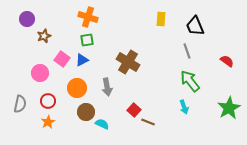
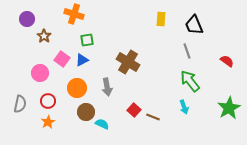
orange cross: moved 14 px left, 3 px up
black trapezoid: moved 1 px left, 1 px up
brown star: rotated 16 degrees counterclockwise
brown line: moved 5 px right, 5 px up
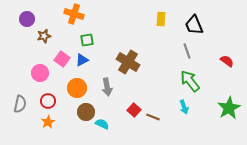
brown star: rotated 24 degrees clockwise
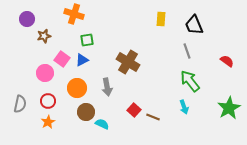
pink circle: moved 5 px right
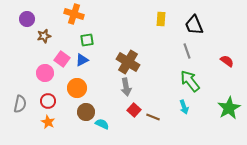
gray arrow: moved 19 px right
orange star: rotated 16 degrees counterclockwise
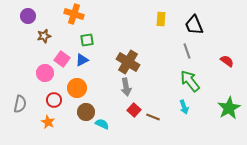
purple circle: moved 1 px right, 3 px up
red circle: moved 6 px right, 1 px up
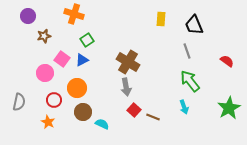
green square: rotated 24 degrees counterclockwise
gray semicircle: moved 1 px left, 2 px up
brown circle: moved 3 px left
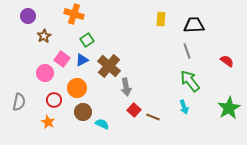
black trapezoid: rotated 110 degrees clockwise
brown star: rotated 16 degrees counterclockwise
brown cross: moved 19 px left, 4 px down; rotated 10 degrees clockwise
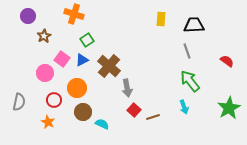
gray arrow: moved 1 px right, 1 px down
brown line: rotated 40 degrees counterclockwise
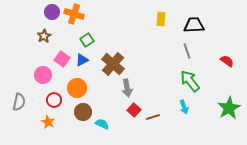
purple circle: moved 24 px right, 4 px up
brown cross: moved 4 px right, 2 px up
pink circle: moved 2 px left, 2 px down
